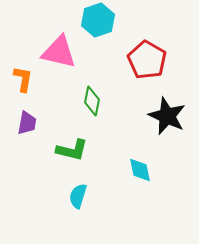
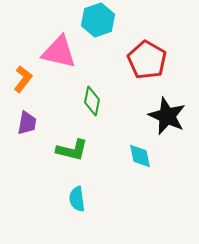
orange L-shape: rotated 28 degrees clockwise
cyan diamond: moved 14 px up
cyan semicircle: moved 1 px left, 3 px down; rotated 25 degrees counterclockwise
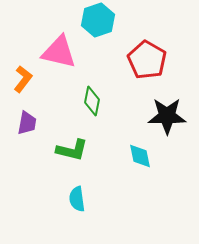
black star: rotated 24 degrees counterclockwise
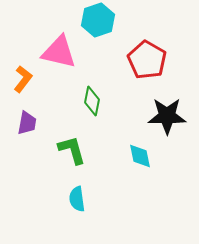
green L-shape: rotated 120 degrees counterclockwise
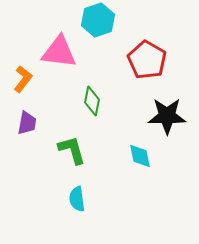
pink triangle: rotated 6 degrees counterclockwise
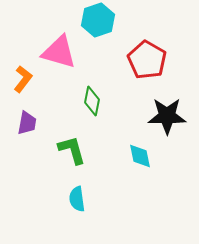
pink triangle: rotated 9 degrees clockwise
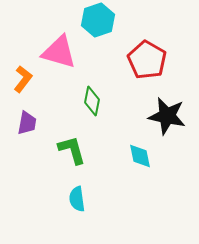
black star: rotated 12 degrees clockwise
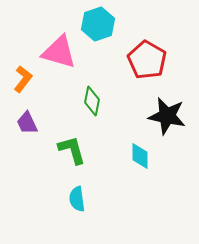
cyan hexagon: moved 4 px down
purple trapezoid: rotated 145 degrees clockwise
cyan diamond: rotated 12 degrees clockwise
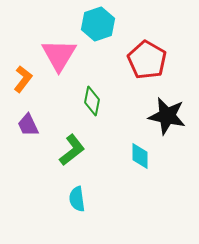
pink triangle: moved 3 px down; rotated 45 degrees clockwise
purple trapezoid: moved 1 px right, 2 px down
green L-shape: rotated 68 degrees clockwise
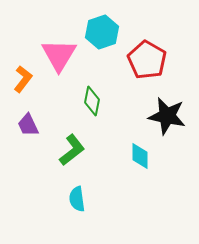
cyan hexagon: moved 4 px right, 8 px down
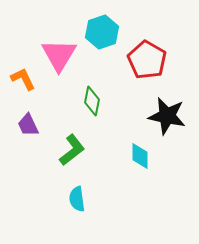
orange L-shape: rotated 64 degrees counterclockwise
